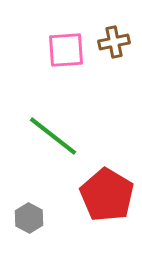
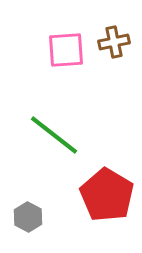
green line: moved 1 px right, 1 px up
gray hexagon: moved 1 px left, 1 px up
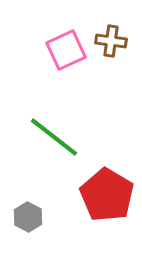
brown cross: moved 3 px left, 1 px up; rotated 20 degrees clockwise
pink square: rotated 21 degrees counterclockwise
green line: moved 2 px down
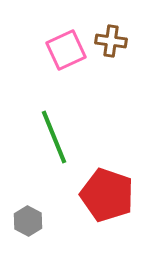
green line: rotated 30 degrees clockwise
red pentagon: rotated 12 degrees counterclockwise
gray hexagon: moved 4 px down
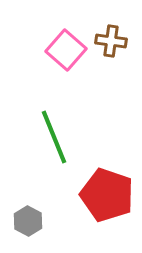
pink square: rotated 24 degrees counterclockwise
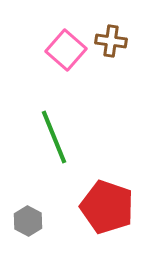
red pentagon: moved 12 px down
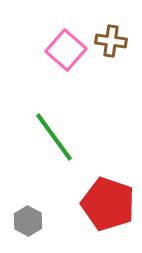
green line: rotated 14 degrees counterclockwise
red pentagon: moved 1 px right, 3 px up
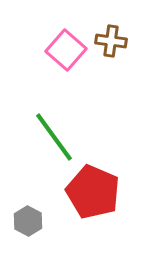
red pentagon: moved 15 px left, 12 px up; rotated 4 degrees clockwise
